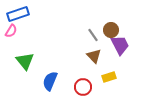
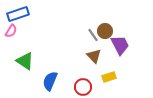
brown circle: moved 6 px left, 1 px down
green triangle: rotated 18 degrees counterclockwise
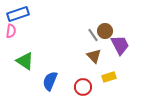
pink semicircle: rotated 24 degrees counterclockwise
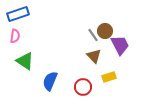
pink semicircle: moved 4 px right, 5 px down
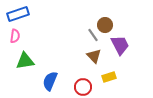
brown circle: moved 6 px up
green triangle: rotated 42 degrees counterclockwise
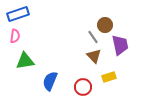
gray line: moved 2 px down
purple trapezoid: rotated 15 degrees clockwise
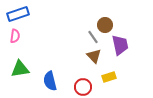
green triangle: moved 5 px left, 8 px down
blue semicircle: rotated 36 degrees counterclockwise
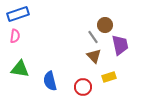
green triangle: rotated 18 degrees clockwise
